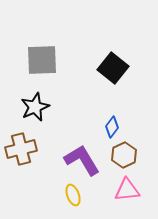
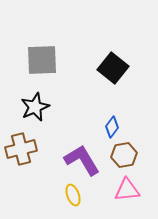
brown hexagon: rotated 15 degrees clockwise
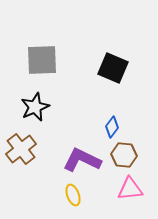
black square: rotated 16 degrees counterclockwise
brown cross: rotated 24 degrees counterclockwise
brown hexagon: rotated 15 degrees clockwise
purple L-shape: rotated 33 degrees counterclockwise
pink triangle: moved 3 px right, 1 px up
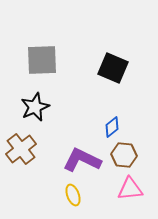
blue diamond: rotated 15 degrees clockwise
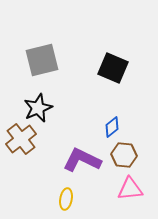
gray square: rotated 12 degrees counterclockwise
black star: moved 3 px right, 1 px down
brown cross: moved 10 px up
yellow ellipse: moved 7 px left, 4 px down; rotated 30 degrees clockwise
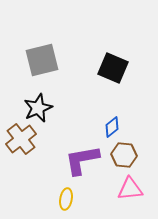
purple L-shape: rotated 36 degrees counterclockwise
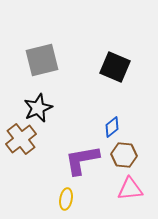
black square: moved 2 px right, 1 px up
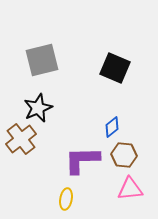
black square: moved 1 px down
purple L-shape: rotated 9 degrees clockwise
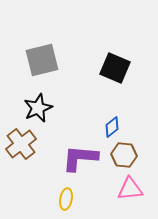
brown cross: moved 5 px down
purple L-shape: moved 2 px left, 2 px up; rotated 6 degrees clockwise
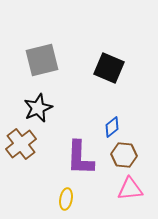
black square: moved 6 px left
purple L-shape: rotated 93 degrees counterclockwise
